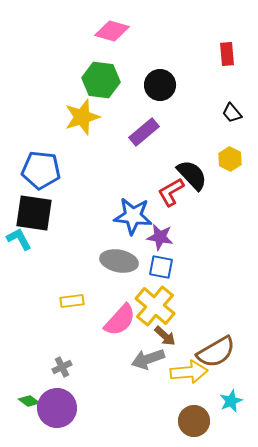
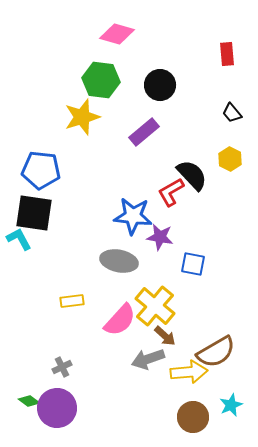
pink diamond: moved 5 px right, 3 px down
blue square: moved 32 px right, 3 px up
cyan star: moved 4 px down
brown circle: moved 1 px left, 4 px up
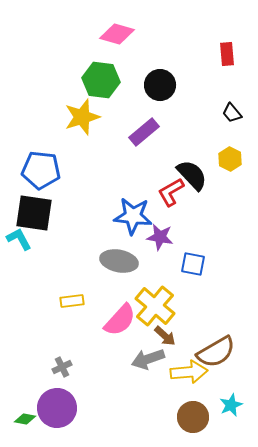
green diamond: moved 4 px left, 18 px down; rotated 25 degrees counterclockwise
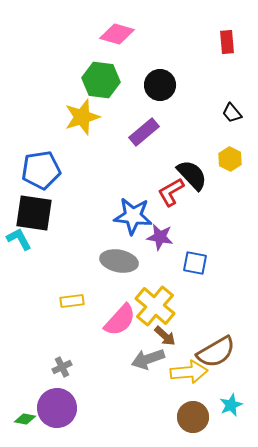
red rectangle: moved 12 px up
blue pentagon: rotated 15 degrees counterclockwise
blue square: moved 2 px right, 1 px up
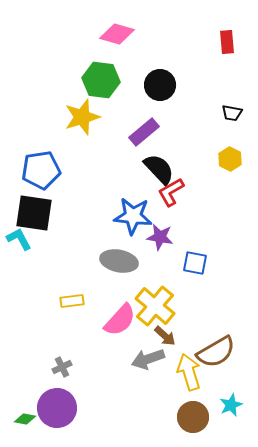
black trapezoid: rotated 40 degrees counterclockwise
black semicircle: moved 33 px left, 6 px up
yellow arrow: rotated 102 degrees counterclockwise
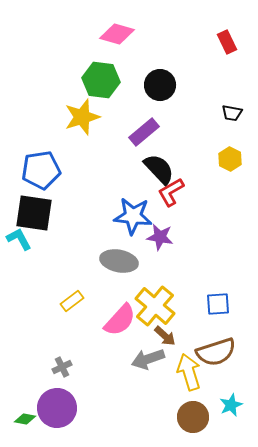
red rectangle: rotated 20 degrees counterclockwise
blue square: moved 23 px right, 41 px down; rotated 15 degrees counterclockwise
yellow rectangle: rotated 30 degrees counterclockwise
brown semicircle: rotated 12 degrees clockwise
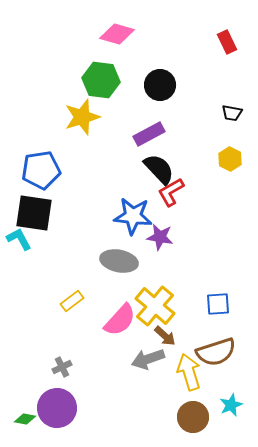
purple rectangle: moved 5 px right, 2 px down; rotated 12 degrees clockwise
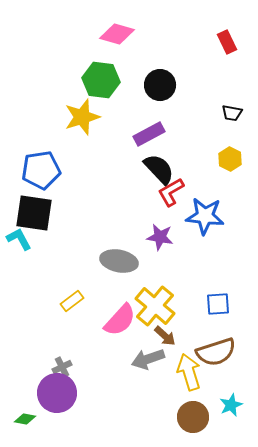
blue star: moved 72 px right
purple circle: moved 15 px up
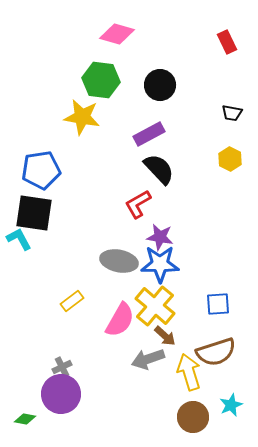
yellow star: rotated 27 degrees clockwise
red L-shape: moved 33 px left, 12 px down
blue star: moved 45 px left, 48 px down; rotated 6 degrees counterclockwise
pink semicircle: rotated 12 degrees counterclockwise
purple circle: moved 4 px right, 1 px down
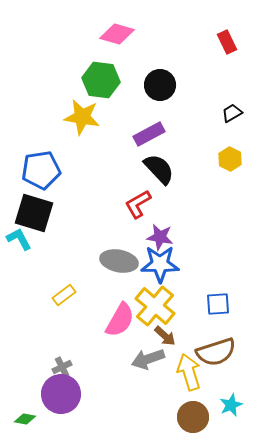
black trapezoid: rotated 140 degrees clockwise
black square: rotated 9 degrees clockwise
yellow rectangle: moved 8 px left, 6 px up
